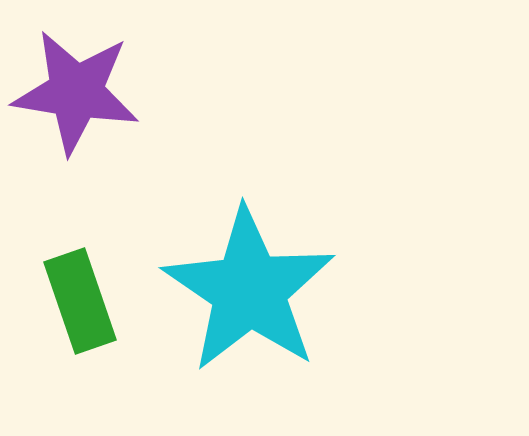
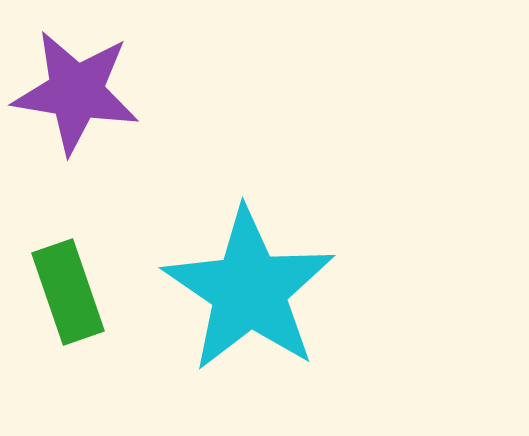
green rectangle: moved 12 px left, 9 px up
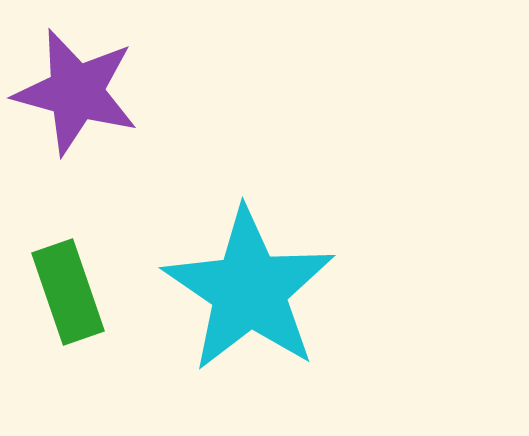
purple star: rotated 6 degrees clockwise
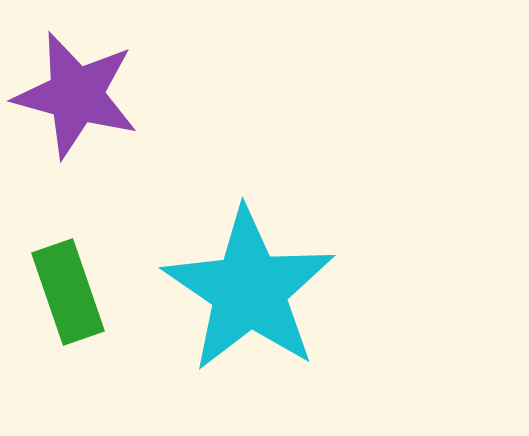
purple star: moved 3 px down
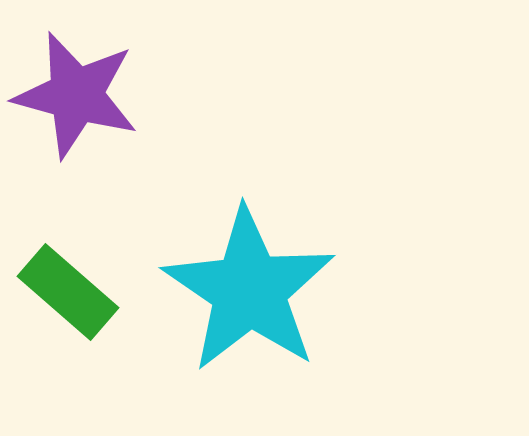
green rectangle: rotated 30 degrees counterclockwise
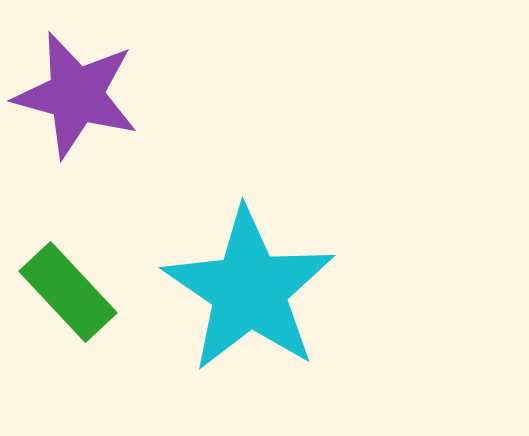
green rectangle: rotated 6 degrees clockwise
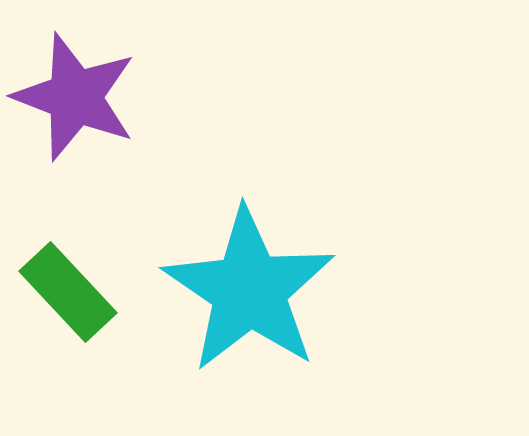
purple star: moved 1 px left, 2 px down; rotated 6 degrees clockwise
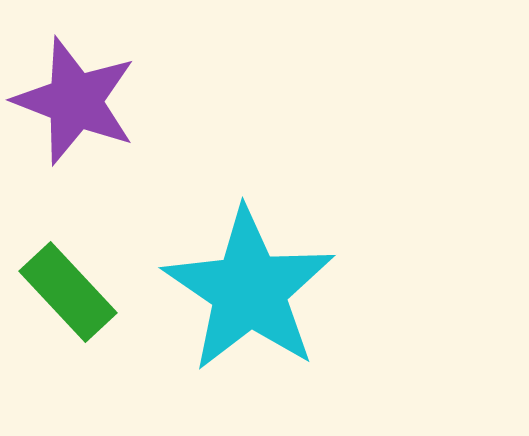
purple star: moved 4 px down
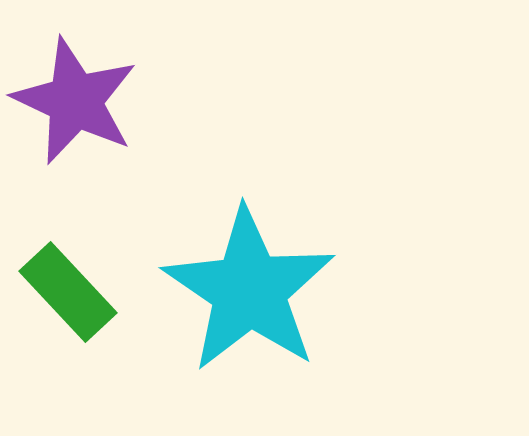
purple star: rotated 4 degrees clockwise
